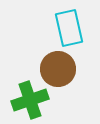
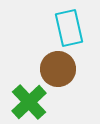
green cross: moved 1 px left, 2 px down; rotated 24 degrees counterclockwise
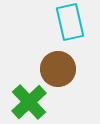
cyan rectangle: moved 1 px right, 6 px up
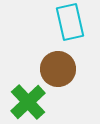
green cross: moved 1 px left
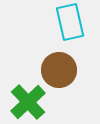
brown circle: moved 1 px right, 1 px down
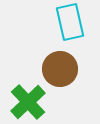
brown circle: moved 1 px right, 1 px up
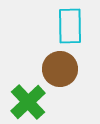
cyan rectangle: moved 4 px down; rotated 12 degrees clockwise
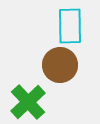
brown circle: moved 4 px up
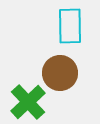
brown circle: moved 8 px down
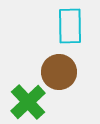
brown circle: moved 1 px left, 1 px up
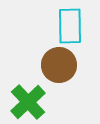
brown circle: moved 7 px up
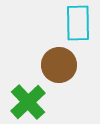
cyan rectangle: moved 8 px right, 3 px up
